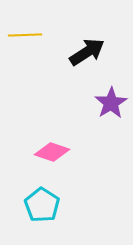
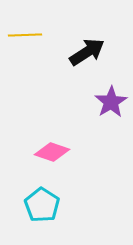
purple star: moved 1 px up
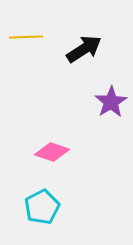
yellow line: moved 1 px right, 2 px down
black arrow: moved 3 px left, 3 px up
cyan pentagon: moved 2 px down; rotated 12 degrees clockwise
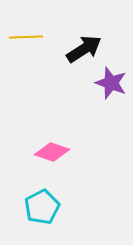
purple star: moved 19 px up; rotated 20 degrees counterclockwise
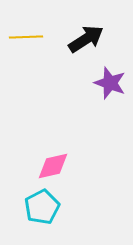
black arrow: moved 2 px right, 10 px up
purple star: moved 1 px left
pink diamond: moved 1 px right, 14 px down; rotated 32 degrees counterclockwise
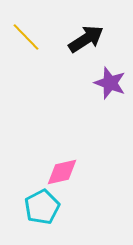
yellow line: rotated 48 degrees clockwise
pink diamond: moved 9 px right, 6 px down
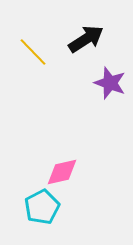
yellow line: moved 7 px right, 15 px down
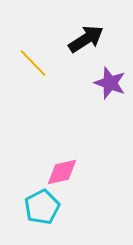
yellow line: moved 11 px down
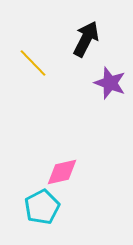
black arrow: rotated 30 degrees counterclockwise
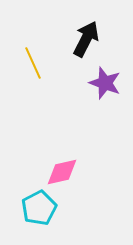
yellow line: rotated 20 degrees clockwise
purple star: moved 5 px left
cyan pentagon: moved 3 px left, 1 px down
